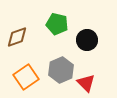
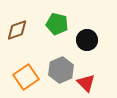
brown diamond: moved 7 px up
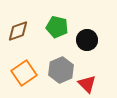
green pentagon: moved 3 px down
brown diamond: moved 1 px right, 1 px down
orange square: moved 2 px left, 4 px up
red triangle: moved 1 px right, 1 px down
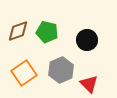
green pentagon: moved 10 px left, 5 px down
red triangle: moved 2 px right
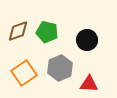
gray hexagon: moved 1 px left, 2 px up
red triangle: rotated 42 degrees counterclockwise
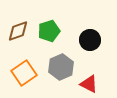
green pentagon: moved 2 px right, 1 px up; rotated 30 degrees counterclockwise
black circle: moved 3 px right
gray hexagon: moved 1 px right, 1 px up
red triangle: rotated 24 degrees clockwise
